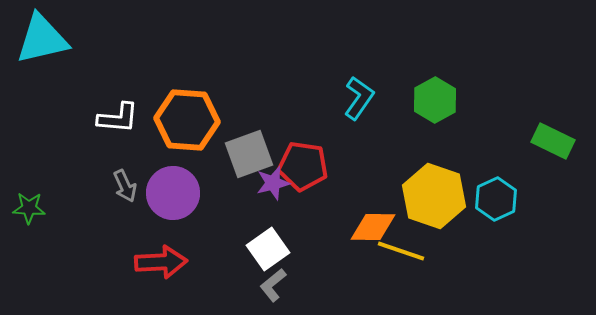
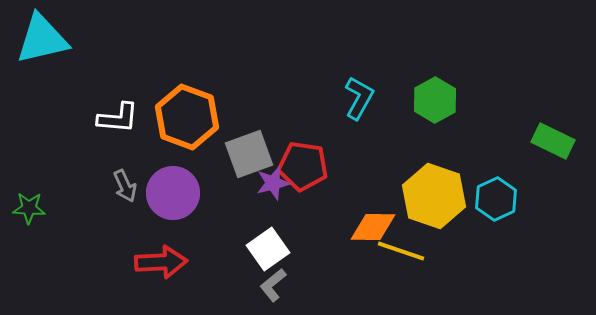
cyan L-shape: rotated 6 degrees counterclockwise
orange hexagon: moved 3 px up; rotated 16 degrees clockwise
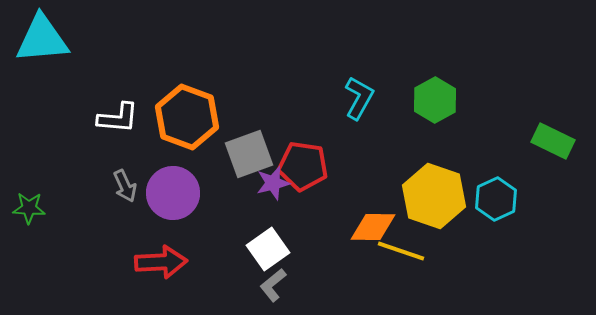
cyan triangle: rotated 8 degrees clockwise
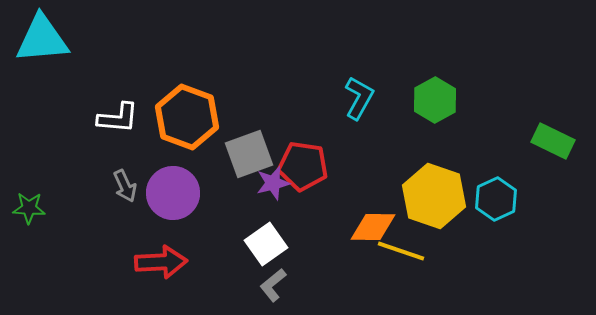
white square: moved 2 px left, 5 px up
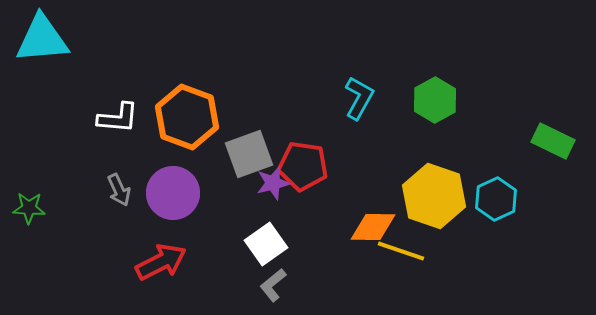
gray arrow: moved 6 px left, 4 px down
red arrow: rotated 24 degrees counterclockwise
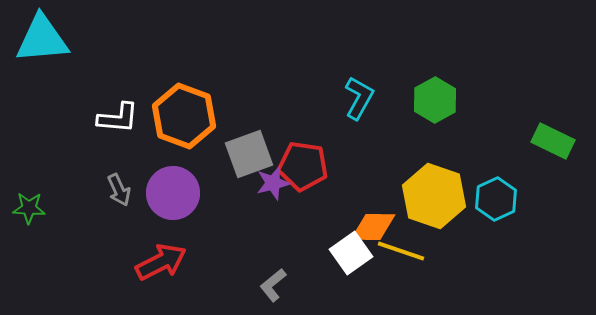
orange hexagon: moved 3 px left, 1 px up
white square: moved 85 px right, 9 px down
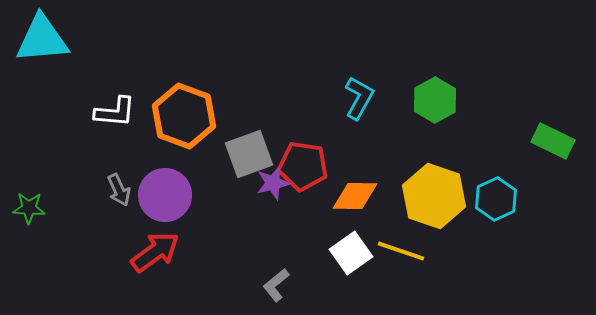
white L-shape: moved 3 px left, 6 px up
purple circle: moved 8 px left, 2 px down
orange diamond: moved 18 px left, 31 px up
red arrow: moved 6 px left, 10 px up; rotated 9 degrees counterclockwise
gray L-shape: moved 3 px right
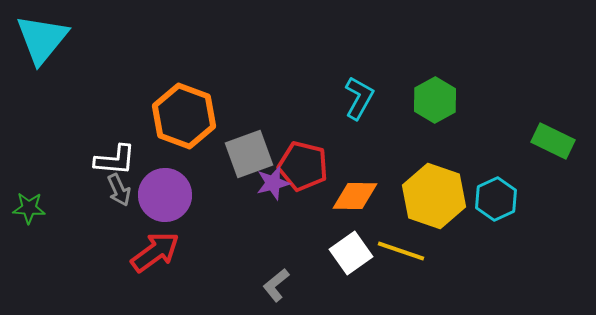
cyan triangle: rotated 46 degrees counterclockwise
white L-shape: moved 48 px down
red pentagon: rotated 6 degrees clockwise
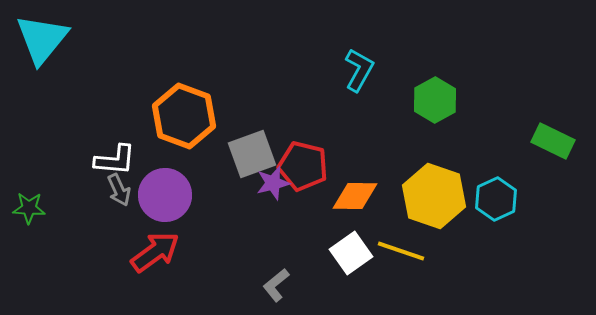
cyan L-shape: moved 28 px up
gray square: moved 3 px right
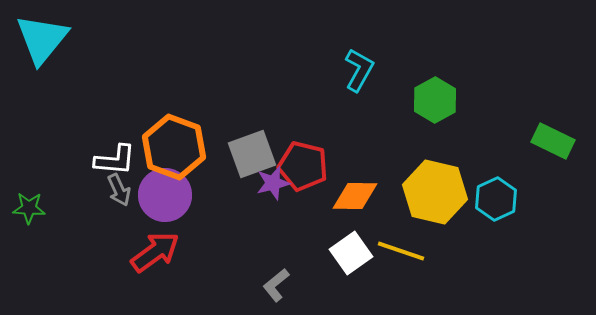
orange hexagon: moved 10 px left, 31 px down
yellow hexagon: moved 1 px right, 4 px up; rotated 6 degrees counterclockwise
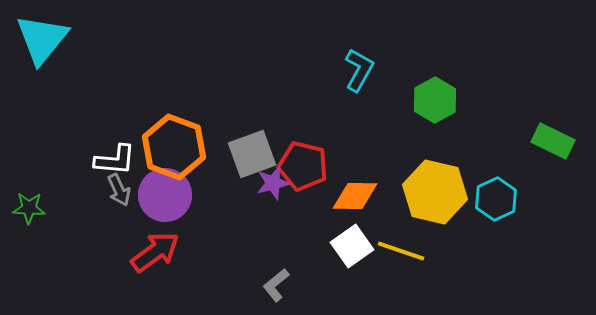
white square: moved 1 px right, 7 px up
